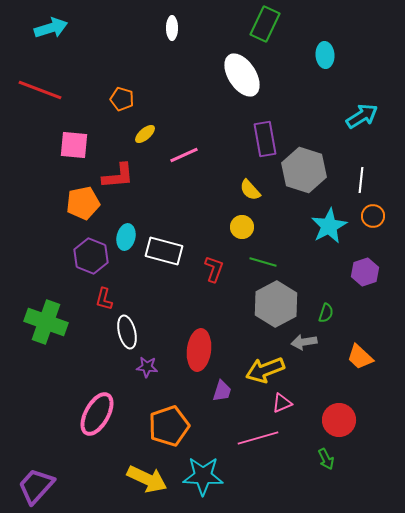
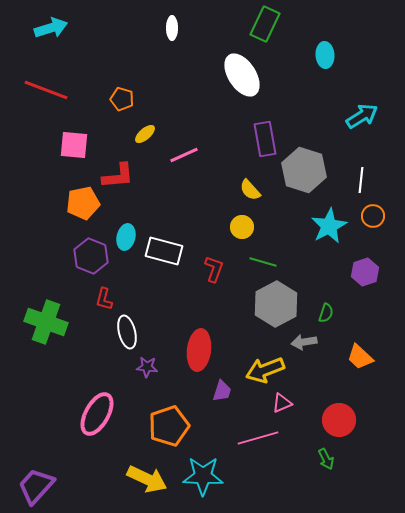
red line at (40, 90): moved 6 px right
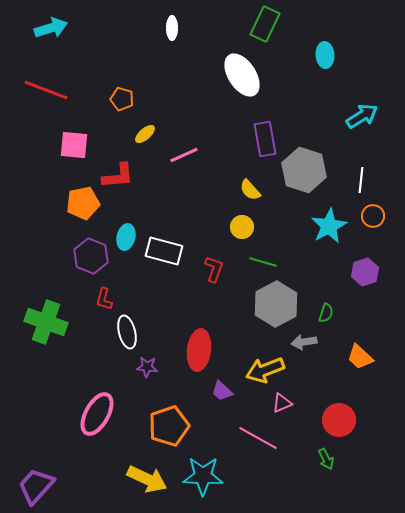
purple trapezoid at (222, 391): rotated 115 degrees clockwise
pink line at (258, 438): rotated 45 degrees clockwise
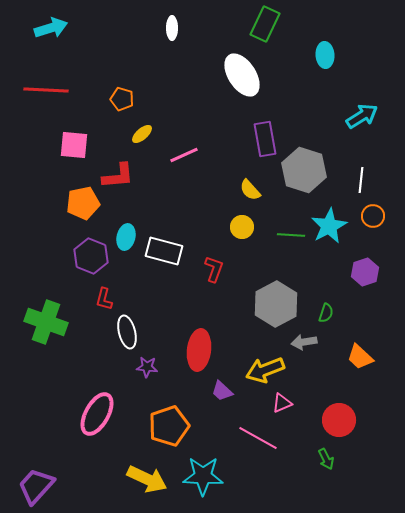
red line at (46, 90): rotated 18 degrees counterclockwise
yellow ellipse at (145, 134): moved 3 px left
green line at (263, 262): moved 28 px right, 27 px up; rotated 12 degrees counterclockwise
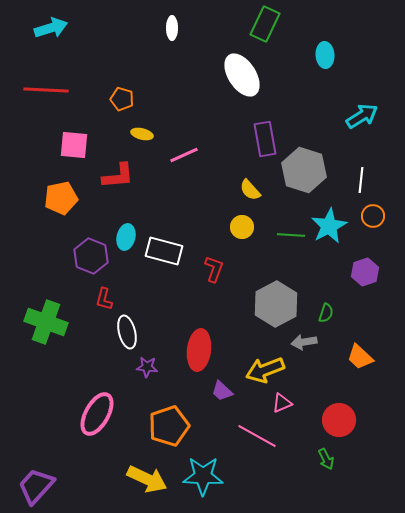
yellow ellipse at (142, 134): rotated 55 degrees clockwise
orange pentagon at (83, 203): moved 22 px left, 5 px up
pink line at (258, 438): moved 1 px left, 2 px up
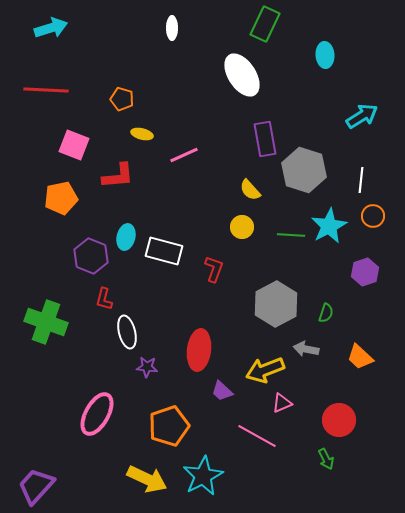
pink square at (74, 145): rotated 16 degrees clockwise
gray arrow at (304, 342): moved 2 px right, 7 px down; rotated 20 degrees clockwise
cyan star at (203, 476): rotated 30 degrees counterclockwise
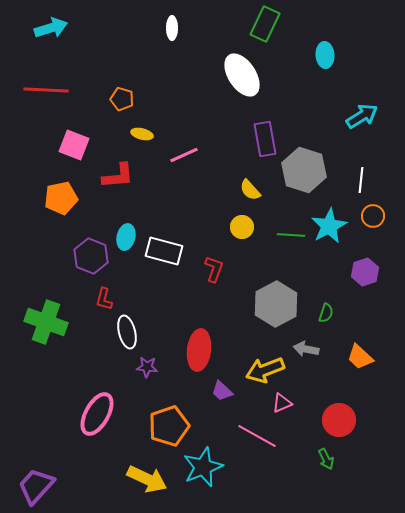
cyan star at (203, 476): moved 9 px up; rotated 6 degrees clockwise
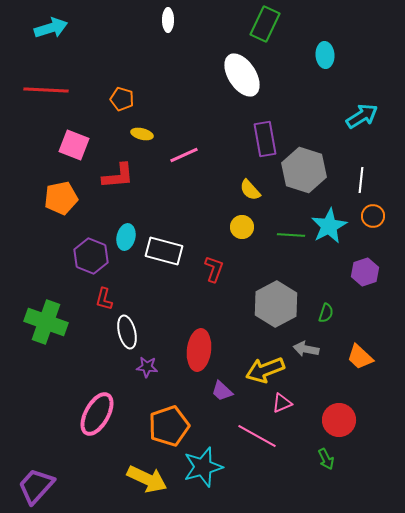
white ellipse at (172, 28): moved 4 px left, 8 px up
cyan star at (203, 467): rotated 6 degrees clockwise
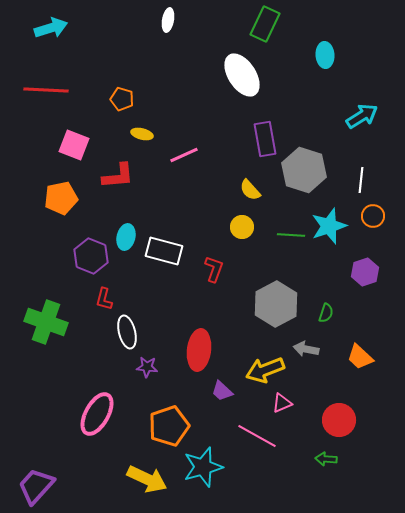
white ellipse at (168, 20): rotated 10 degrees clockwise
cyan star at (329, 226): rotated 9 degrees clockwise
green arrow at (326, 459): rotated 120 degrees clockwise
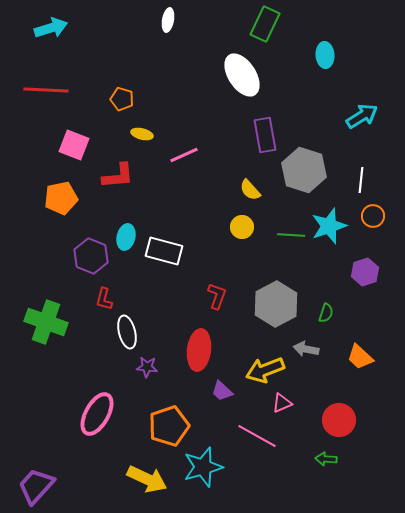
purple rectangle at (265, 139): moved 4 px up
red L-shape at (214, 269): moved 3 px right, 27 px down
